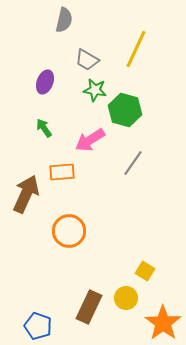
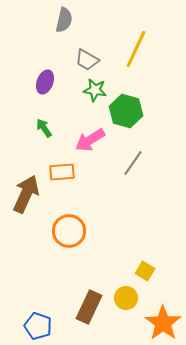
green hexagon: moved 1 px right, 1 px down
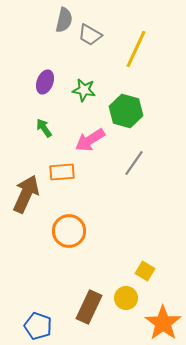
gray trapezoid: moved 3 px right, 25 px up
green star: moved 11 px left
gray line: moved 1 px right
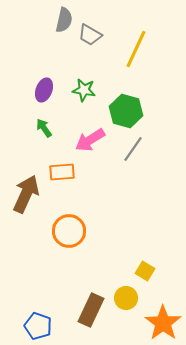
purple ellipse: moved 1 px left, 8 px down
gray line: moved 1 px left, 14 px up
brown rectangle: moved 2 px right, 3 px down
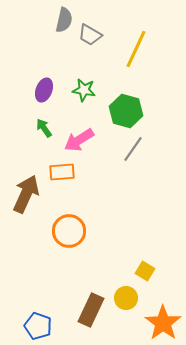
pink arrow: moved 11 px left
